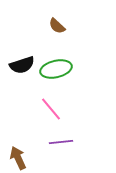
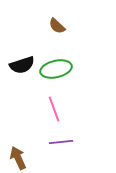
pink line: moved 3 px right; rotated 20 degrees clockwise
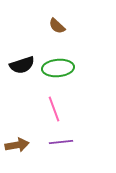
green ellipse: moved 2 px right, 1 px up; rotated 8 degrees clockwise
brown arrow: moved 1 px left, 13 px up; rotated 105 degrees clockwise
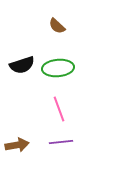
pink line: moved 5 px right
